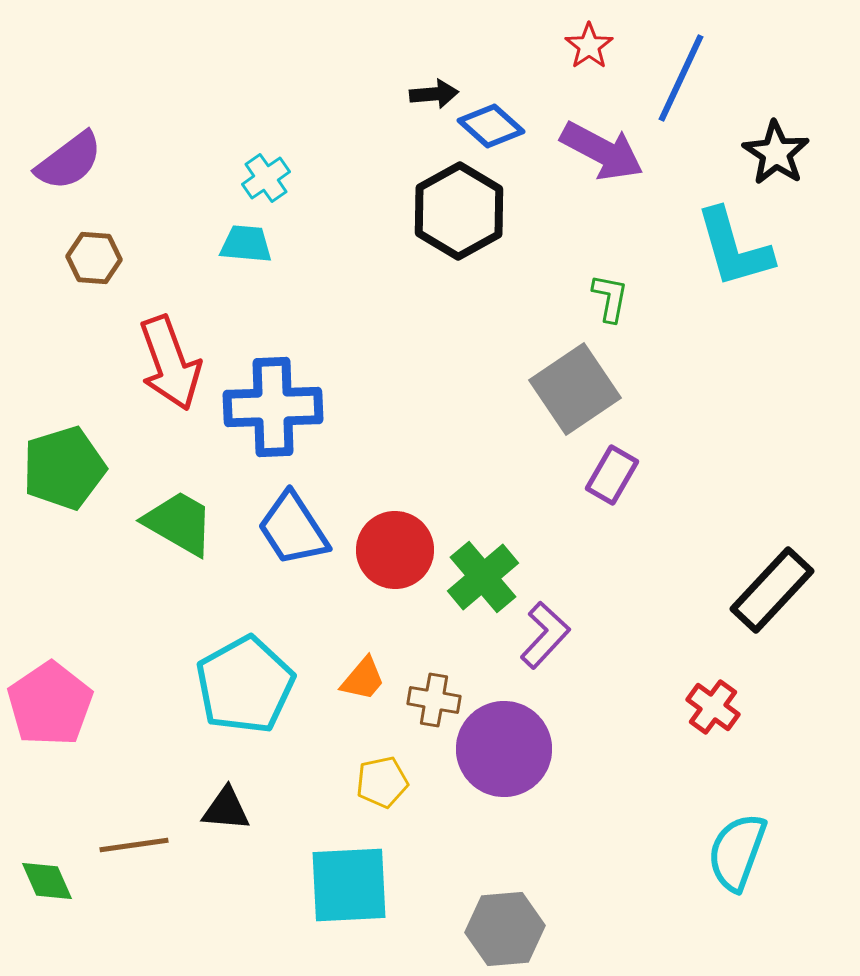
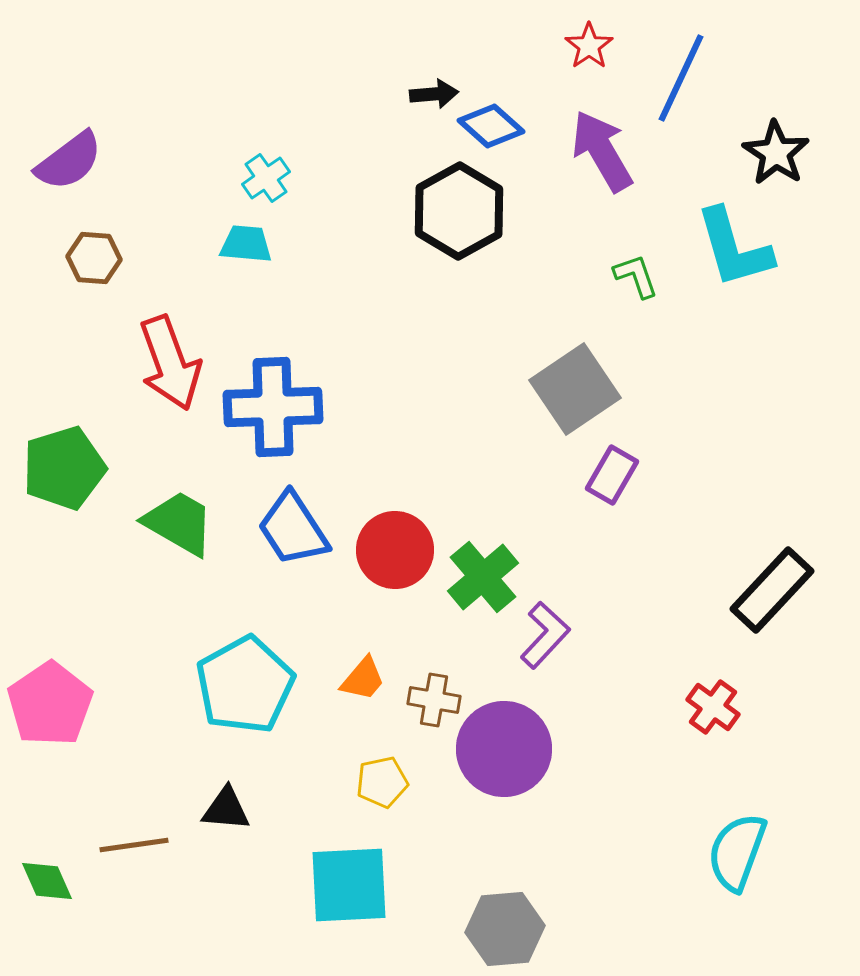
purple arrow: rotated 148 degrees counterclockwise
green L-shape: moved 26 px right, 22 px up; rotated 30 degrees counterclockwise
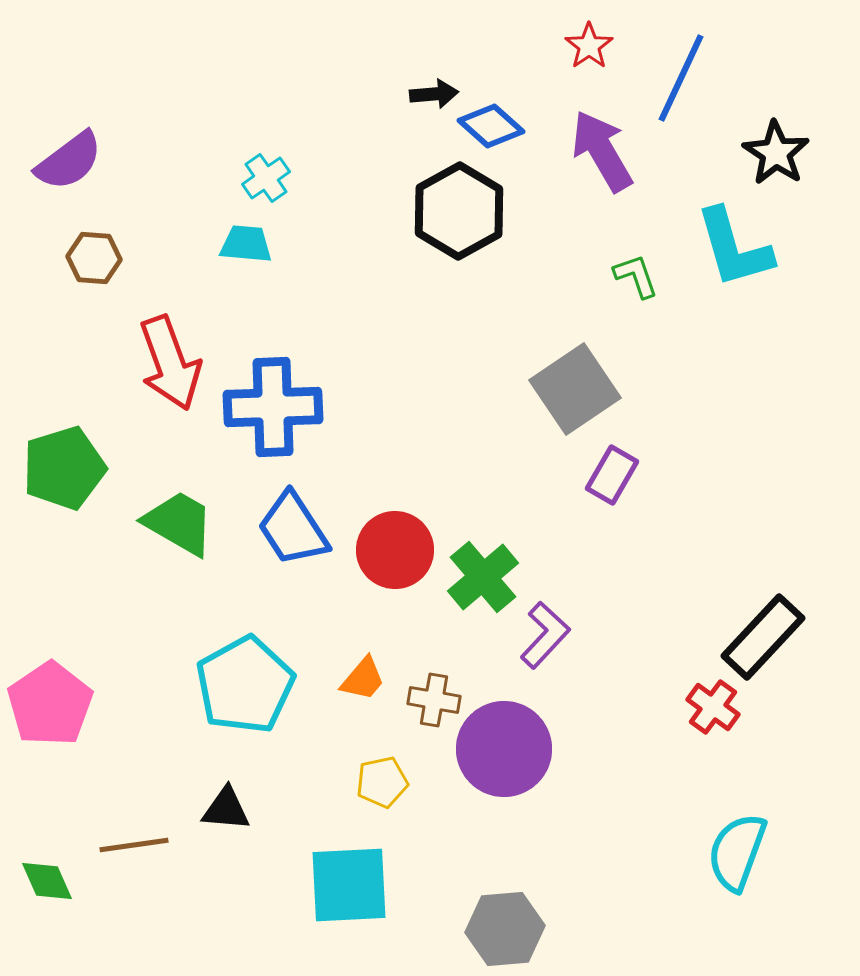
black rectangle: moved 9 px left, 47 px down
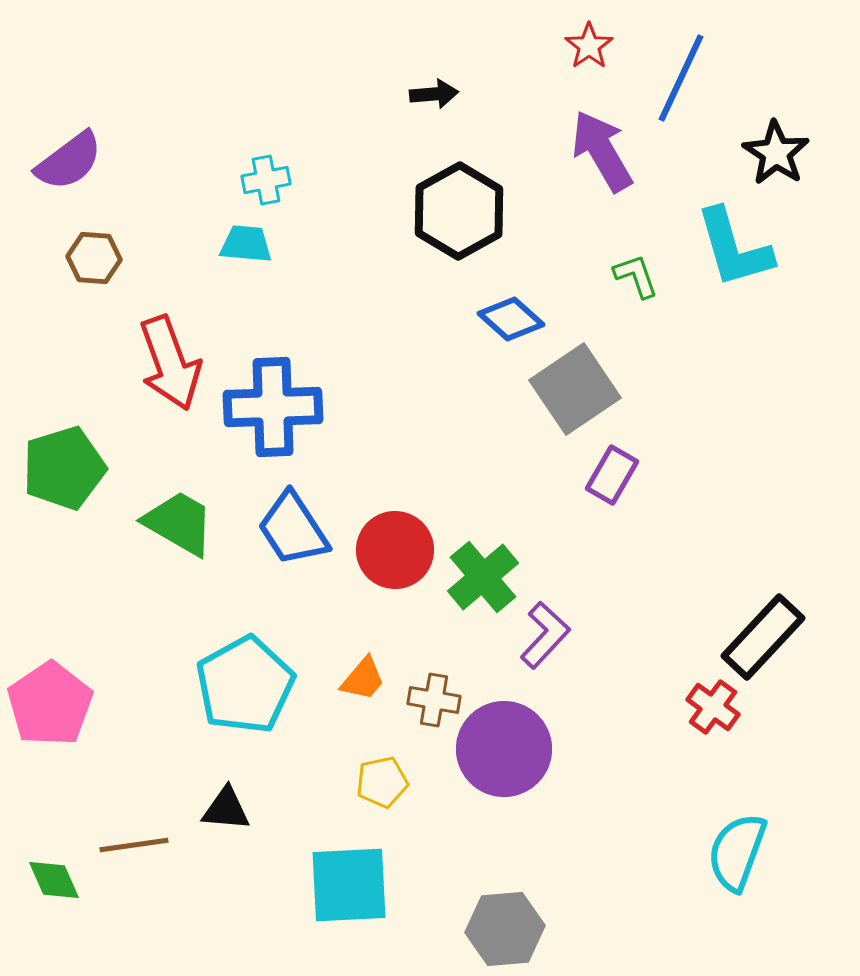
blue diamond: moved 20 px right, 193 px down
cyan cross: moved 2 px down; rotated 24 degrees clockwise
green diamond: moved 7 px right, 1 px up
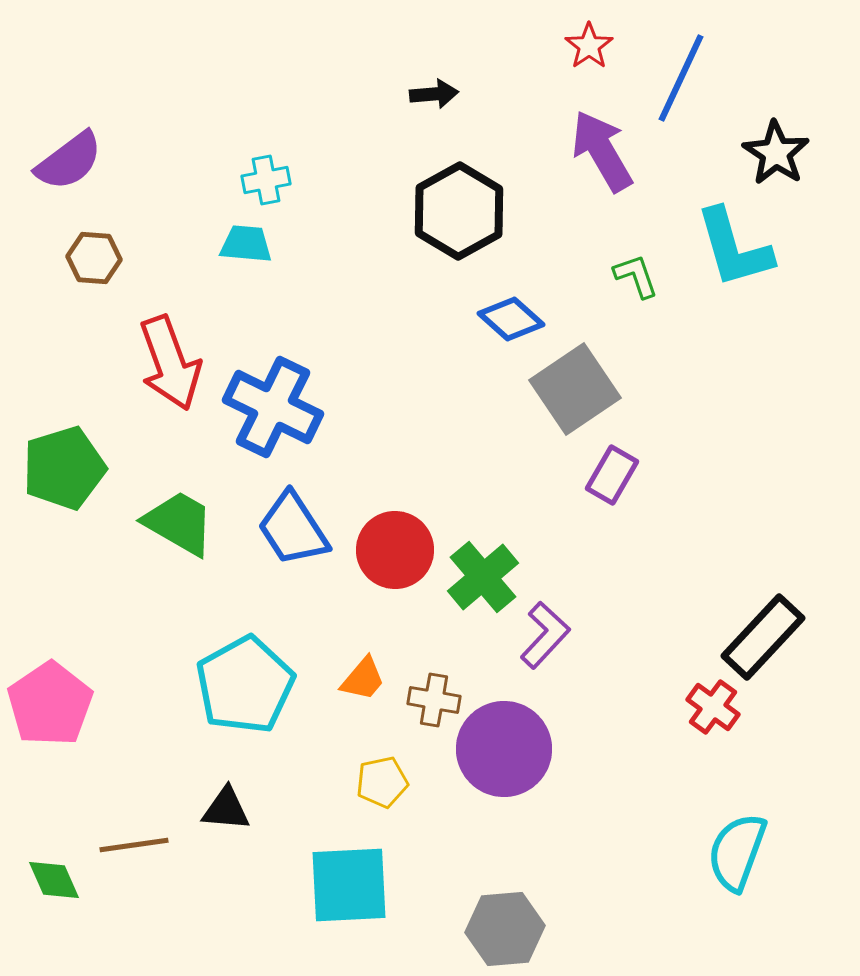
blue cross: rotated 28 degrees clockwise
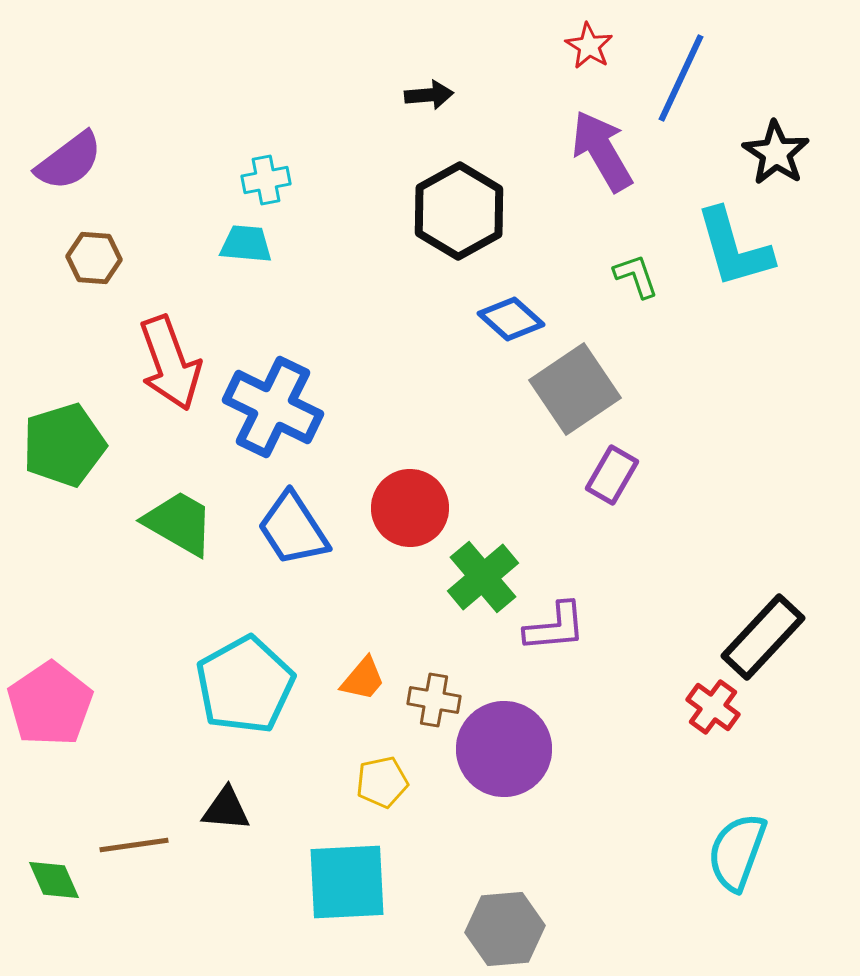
red star: rotated 6 degrees counterclockwise
black arrow: moved 5 px left, 1 px down
green pentagon: moved 23 px up
red circle: moved 15 px right, 42 px up
purple L-shape: moved 10 px right, 8 px up; rotated 42 degrees clockwise
cyan square: moved 2 px left, 3 px up
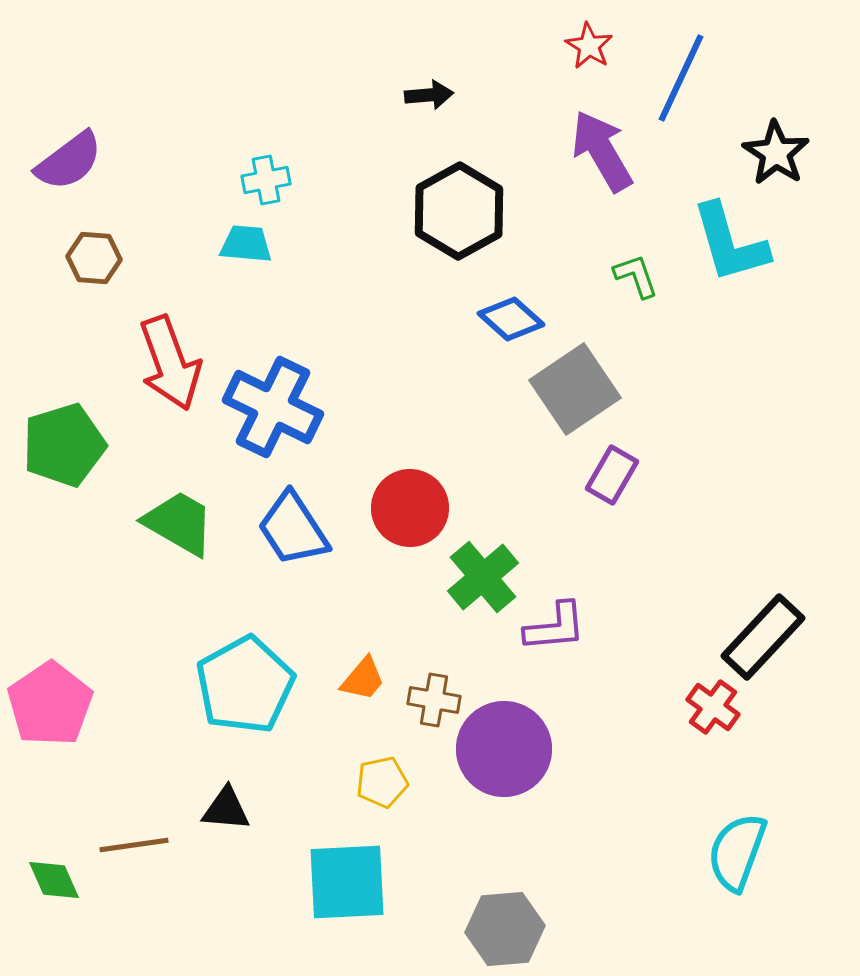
cyan L-shape: moved 4 px left, 5 px up
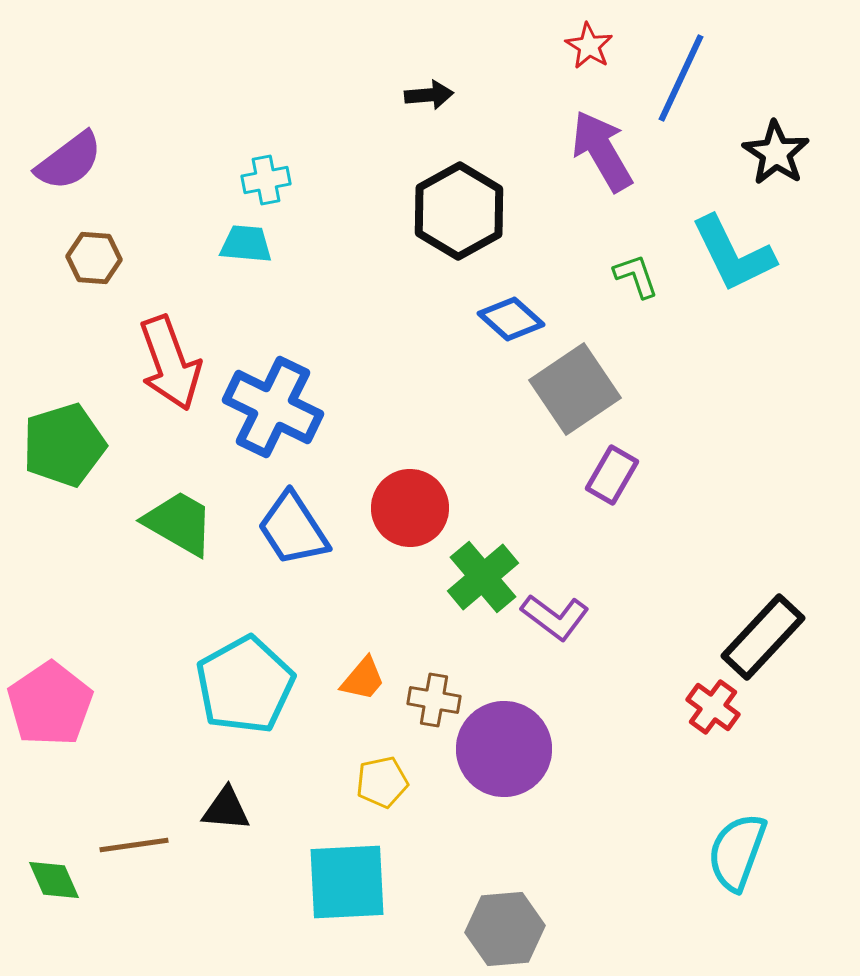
cyan L-shape: moved 3 px right, 11 px down; rotated 10 degrees counterclockwise
purple L-shape: moved 10 px up; rotated 42 degrees clockwise
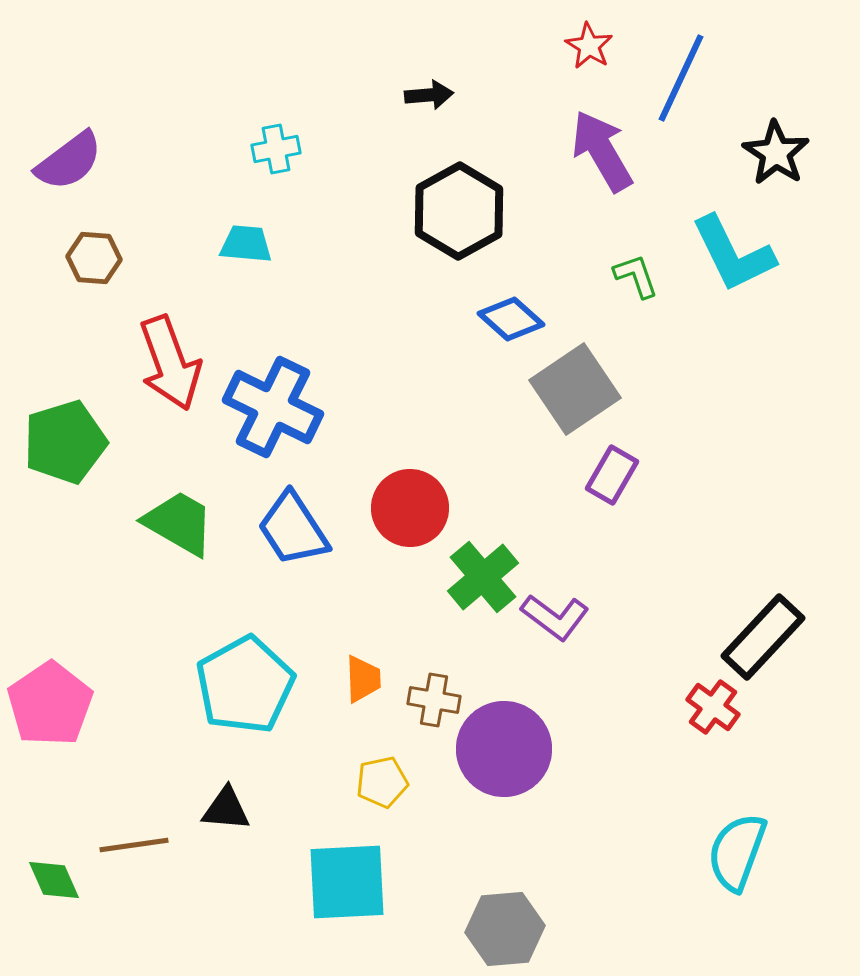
cyan cross: moved 10 px right, 31 px up
green pentagon: moved 1 px right, 3 px up
orange trapezoid: rotated 42 degrees counterclockwise
